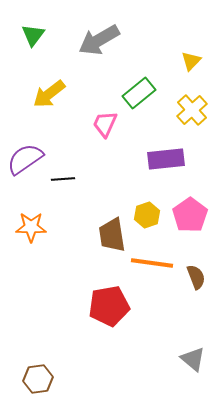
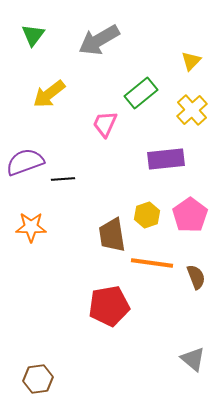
green rectangle: moved 2 px right
purple semicircle: moved 3 px down; rotated 15 degrees clockwise
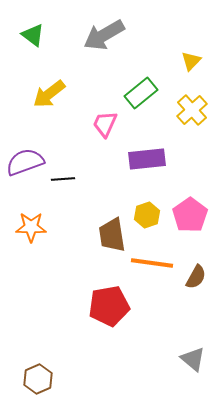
green triangle: rotated 30 degrees counterclockwise
gray arrow: moved 5 px right, 5 px up
purple rectangle: moved 19 px left
brown semicircle: rotated 50 degrees clockwise
brown hexagon: rotated 16 degrees counterclockwise
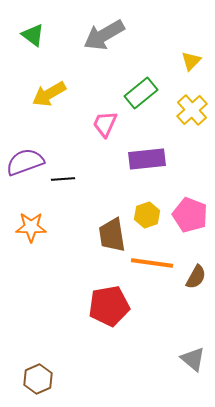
yellow arrow: rotated 8 degrees clockwise
pink pentagon: rotated 16 degrees counterclockwise
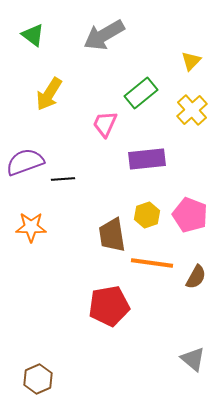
yellow arrow: rotated 28 degrees counterclockwise
